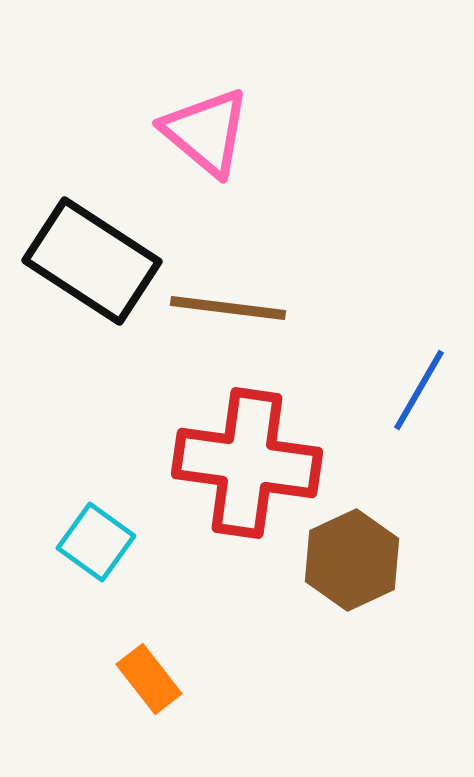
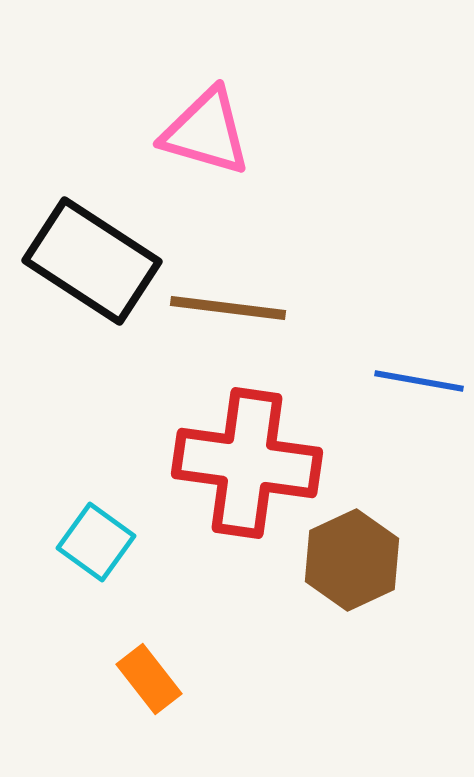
pink triangle: rotated 24 degrees counterclockwise
blue line: moved 9 px up; rotated 70 degrees clockwise
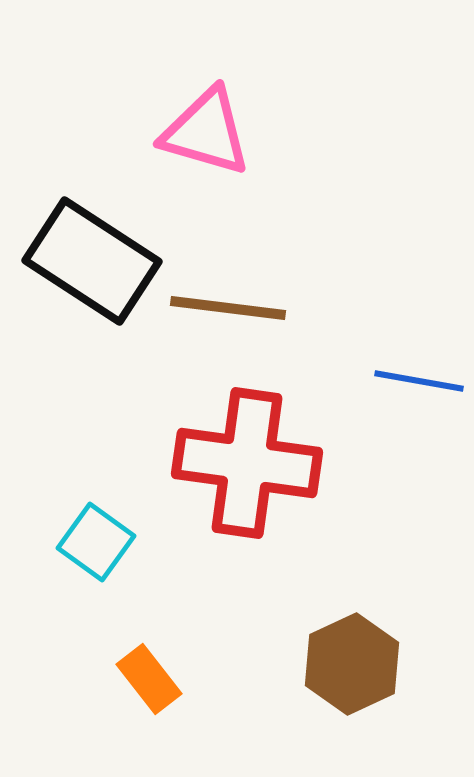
brown hexagon: moved 104 px down
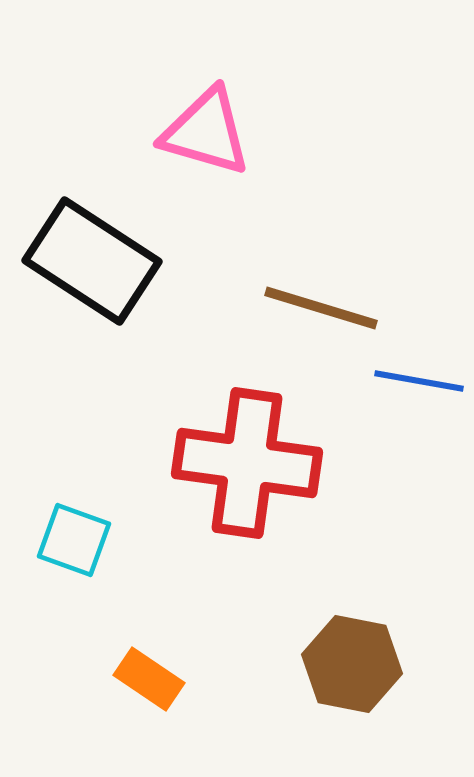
brown line: moved 93 px right; rotated 10 degrees clockwise
cyan square: moved 22 px left, 2 px up; rotated 16 degrees counterclockwise
brown hexagon: rotated 24 degrees counterclockwise
orange rectangle: rotated 18 degrees counterclockwise
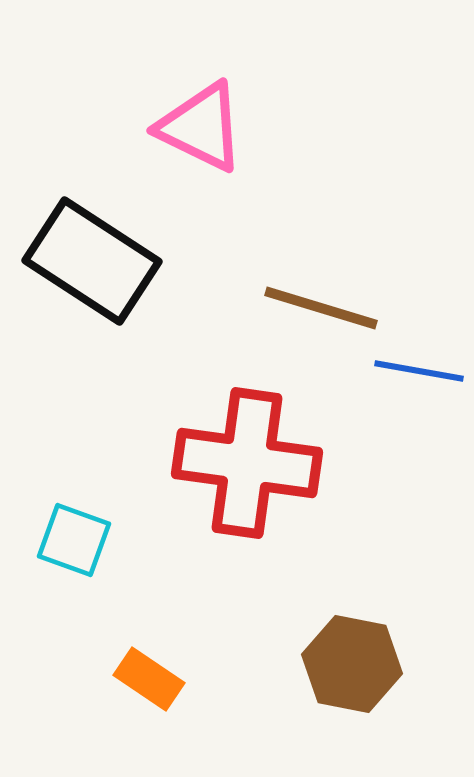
pink triangle: moved 5 px left, 5 px up; rotated 10 degrees clockwise
blue line: moved 10 px up
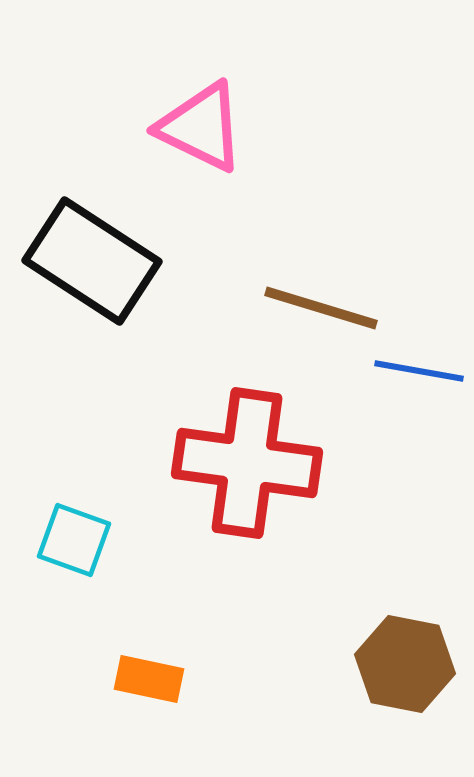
brown hexagon: moved 53 px right
orange rectangle: rotated 22 degrees counterclockwise
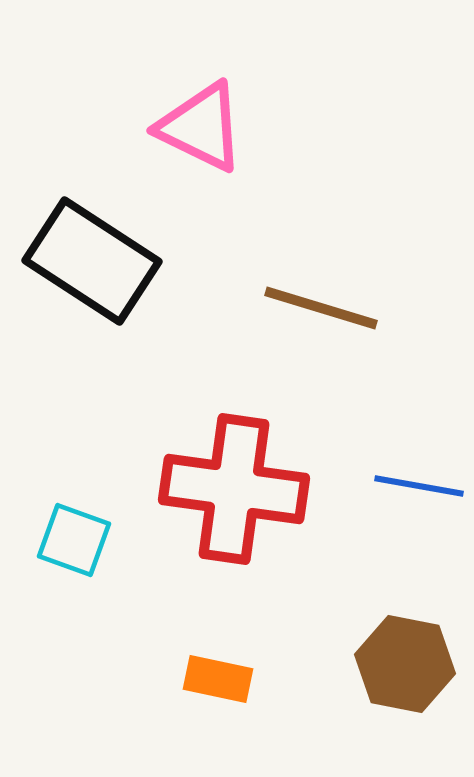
blue line: moved 115 px down
red cross: moved 13 px left, 26 px down
orange rectangle: moved 69 px right
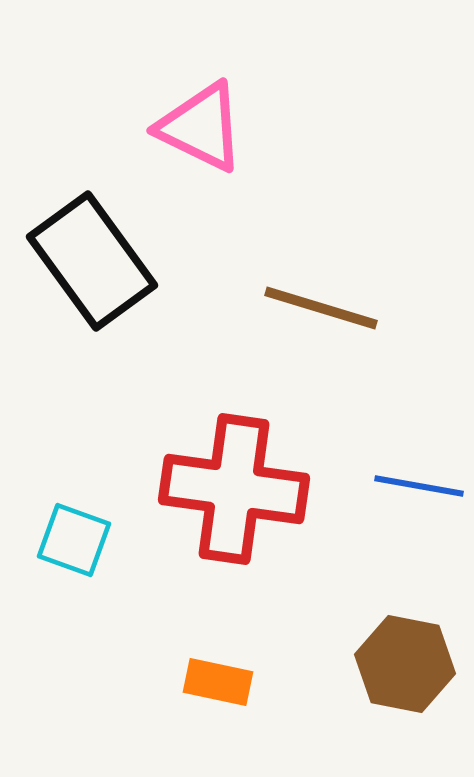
black rectangle: rotated 21 degrees clockwise
orange rectangle: moved 3 px down
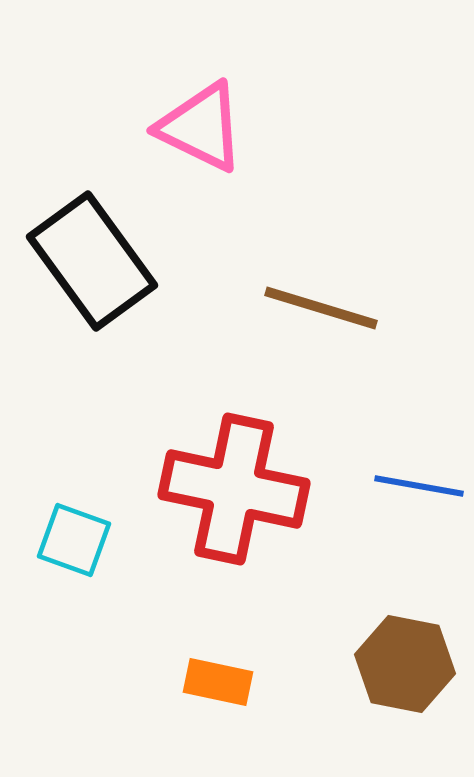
red cross: rotated 4 degrees clockwise
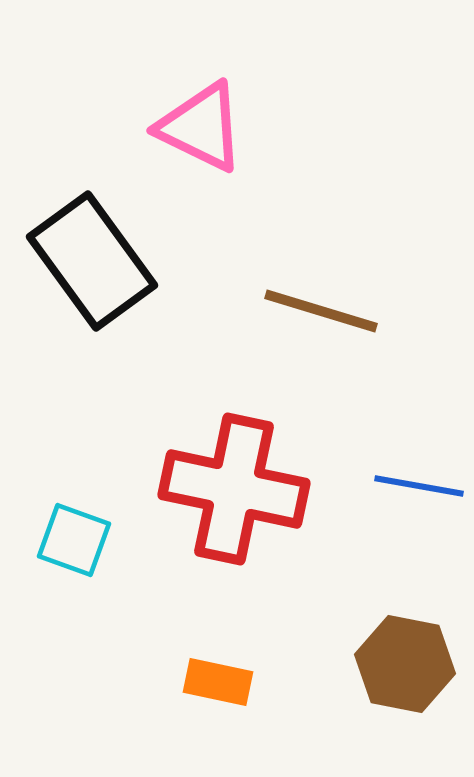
brown line: moved 3 px down
